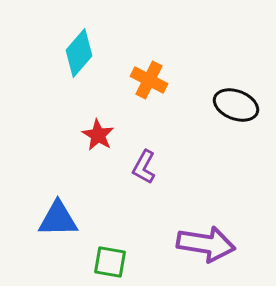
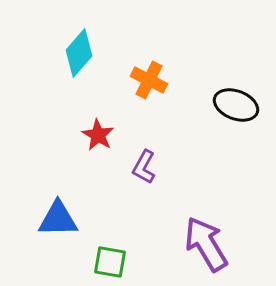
purple arrow: rotated 130 degrees counterclockwise
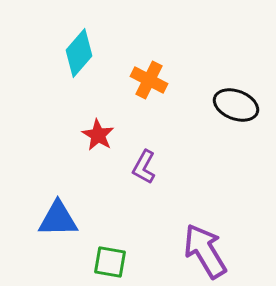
purple arrow: moved 1 px left, 7 px down
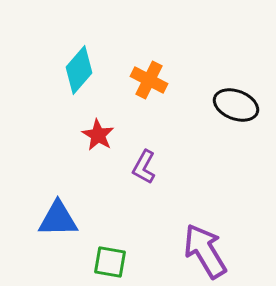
cyan diamond: moved 17 px down
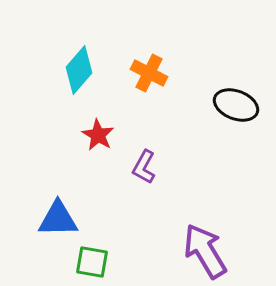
orange cross: moved 7 px up
green square: moved 18 px left
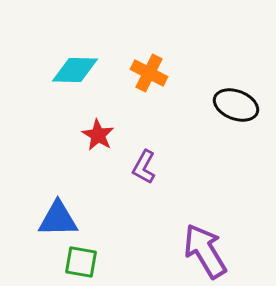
cyan diamond: moved 4 px left; rotated 51 degrees clockwise
green square: moved 11 px left
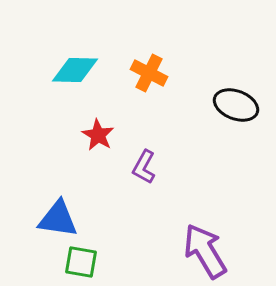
blue triangle: rotated 9 degrees clockwise
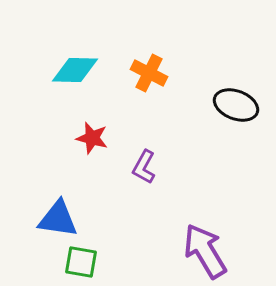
red star: moved 6 px left, 3 px down; rotated 16 degrees counterclockwise
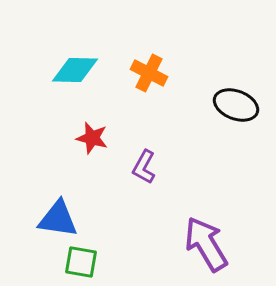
purple arrow: moved 1 px right, 7 px up
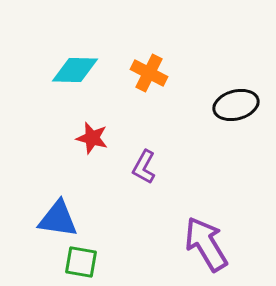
black ellipse: rotated 36 degrees counterclockwise
